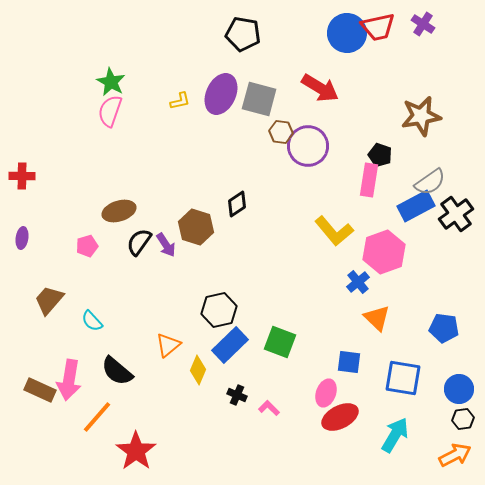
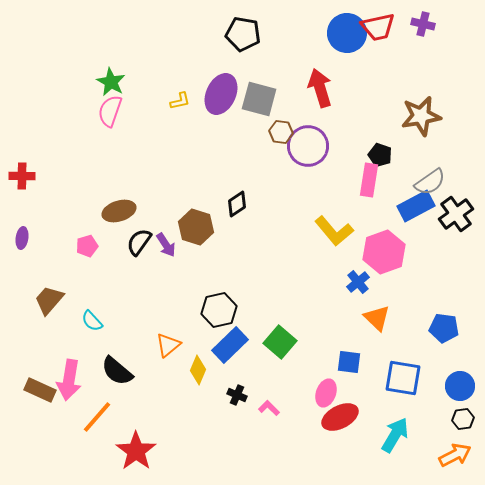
purple cross at (423, 24): rotated 20 degrees counterclockwise
red arrow at (320, 88): rotated 138 degrees counterclockwise
green square at (280, 342): rotated 20 degrees clockwise
blue circle at (459, 389): moved 1 px right, 3 px up
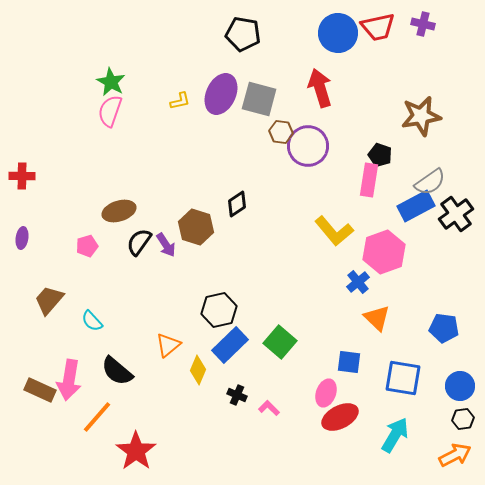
blue circle at (347, 33): moved 9 px left
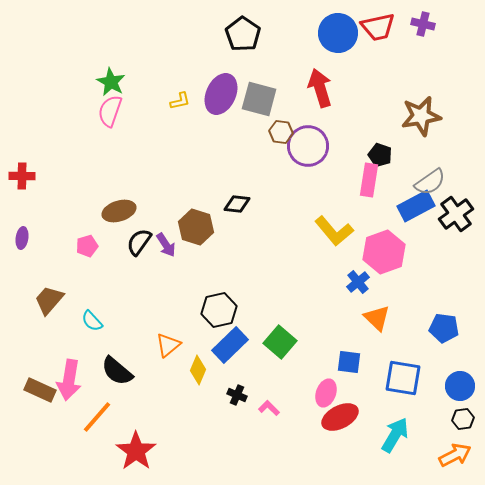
black pentagon at (243, 34): rotated 24 degrees clockwise
black diamond at (237, 204): rotated 40 degrees clockwise
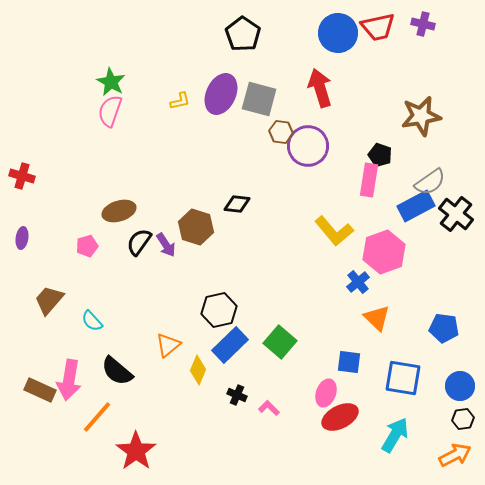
red cross at (22, 176): rotated 15 degrees clockwise
black cross at (456, 214): rotated 16 degrees counterclockwise
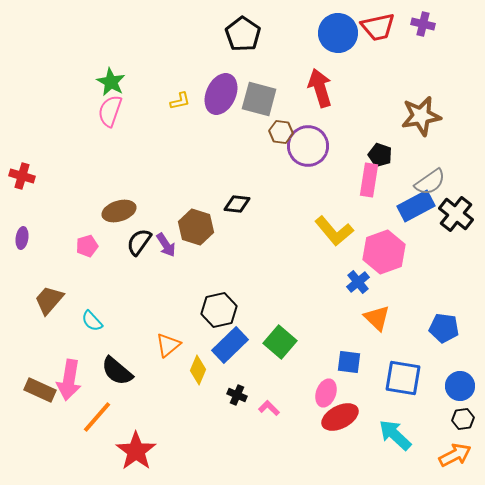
cyan arrow at (395, 435): rotated 78 degrees counterclockwise
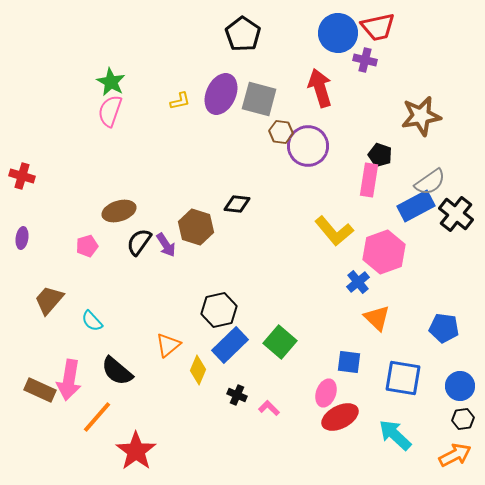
purple cross at (423, 24): moved 58 px left, 36 px down
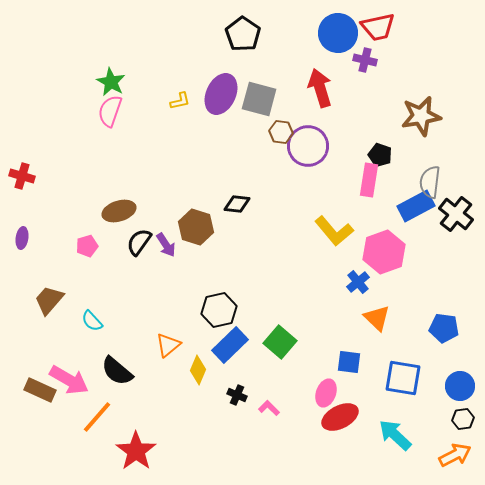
gray semicircle at (430, 182): rotated 132 degrees clockwise
pink arrow at (69, 380): rotated 69 degrees counterclockwise
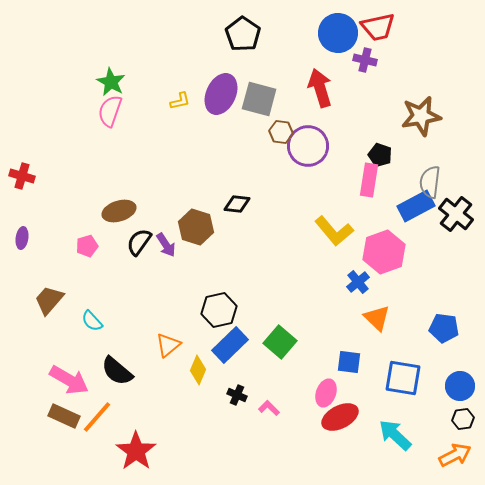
brown rectangle at (40, 390): moved 24 px right, 26 px down
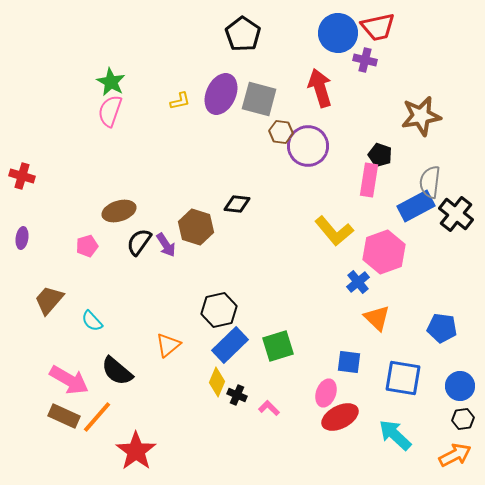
blue pentagon at (444, 328): moved 2 px left
green square at (280, 342): moved 2 px left, 4 px down; rotated 32 degrees clockwise
yellow diamond at (198, 370): moved 19 px right, 12 px down
